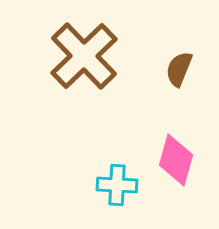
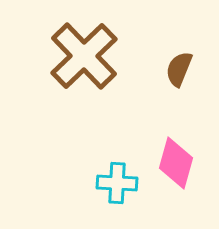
pink diamond: moved 3 px down
cyan cross: moved 2 px up
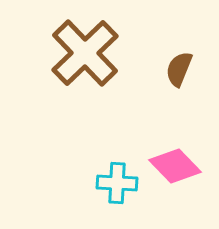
brown cross: moved 1 px right, 3 px up
pink diamond: moved 1 px left, 3 px down; rotated 60 degrees counterclockwise
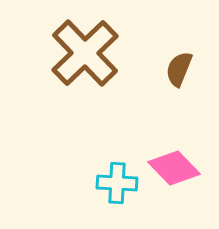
pink diamond: moved 1 px left, 2 px down
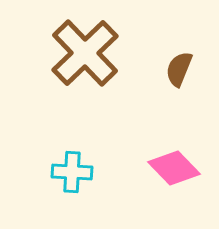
cyan cross: moved 45 px left, 11 px up
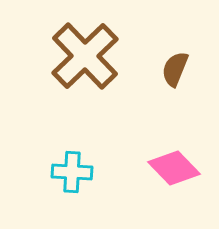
brown cross: moved 3 px down
brown semicircle: moved 4 px left
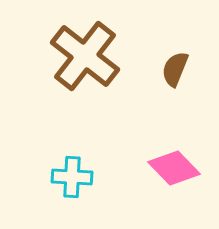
brown cross: rotated 8 degrees counterclockwise
cyan cross: moved 5 px down
